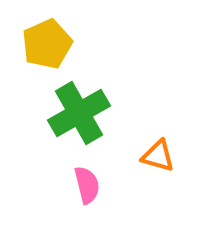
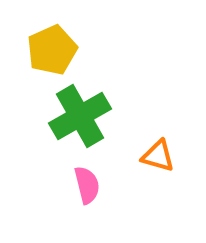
yellow pentagon: moved 5 px right, 6 px down
green cross: moved 1 px right, 3 px down
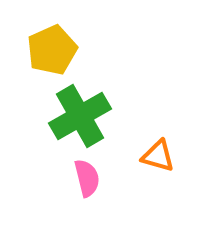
pink semicircle: moved 7 px up
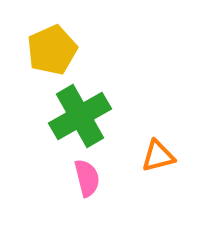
orange triangle: rotated 30 degrees counterclockwise
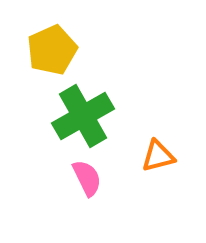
green cross: moved 3 px right
pink semicircle: rotated 12 degrees counterclockwise
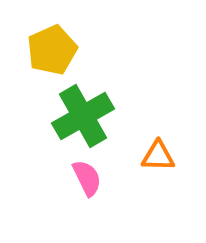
orange triangle: rotated 15 degrees clockwise
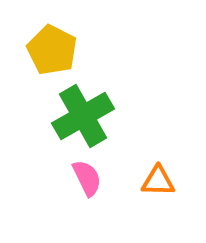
yellow pentagon: rotated 21 degrees counterclockwise
orange triangle: moved 25 px down
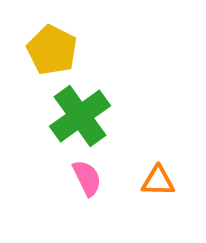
green cross: moved 3 px left; rotated 6 degrees counterclockwise
